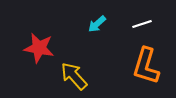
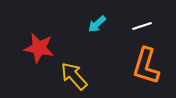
white line: moved 2 px down
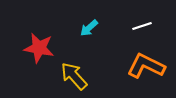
cyan arrow: moved 8 px left, 4 px down
orange L-shape: rotated 99 degrees clockwise
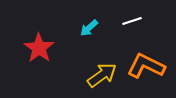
white line: moved 10 px left, 5 px up
red star: rotated 24 degrees clockwise
yellow arrow: moved 28 px right, 1 px up; rotated 96 degrees clockwise
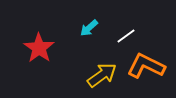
white line: moved 6 px left, 15 px down; rotated 18 degrees counterclockwise
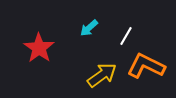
white line: rotated 24 degrees counterclockwise
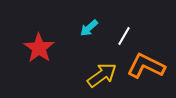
white line: moved 2 px left
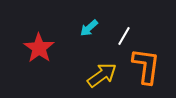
orange L-shape: rotated 72 degrees clockwise
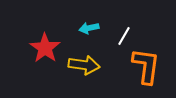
cyan arrow: rotated 30 degrees clockwise
red star: moved 6 px right
yellow arrow: moved 18 px left, 10 px up; rotated 44 degrees clockwise
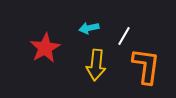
red star: rotated 8 degrees clockwise
yellow arrow: moved 12 px right; rotated 88 degrees clockwise
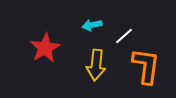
cyan arrow: moved 3 px right, 3 px up
white line: rotated 18 degrees clockwise
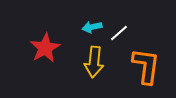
cyan arrow: moved 2 px down
white line: moved 5 px left, 3 px up
yellow arrow: moved 2 px left, 3 px up
